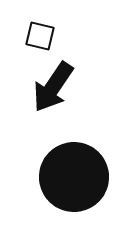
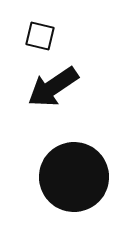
black arrow: rotated 22 degrees clockwise
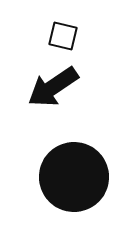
black square: moved 23 px right
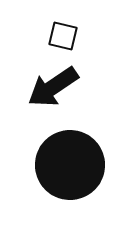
black circle: moved 4 px left, 12 px up
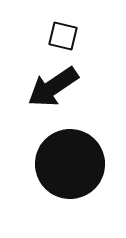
black circle: moved 1 px up
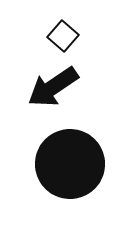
black square: rotated 28 degrees clockwise
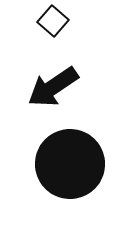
black square: moved 10 px left, 15 px up
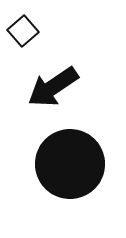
black square: moved 30 px left, 10 px down; rotated 8 degrees clockwise
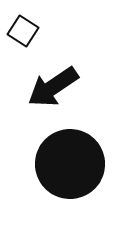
black square: rotated 16 degrees counterclockwise
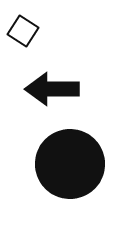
black arrow: moved 1 px left, 2 px down; rotated 34 degrees clockwise
